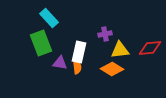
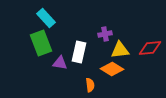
cyan rectangle: moved 3 px left
orange semicircle: moved 13 px right, 18 px down
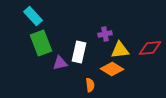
cyan rectangle: moved 13 px left, 2 px up
purple triangle: rotated 21 degrees counterclockwise
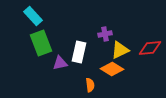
yellow triangle: rotated 18 degrees counterclockwise
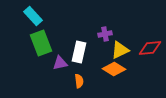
orange diamond: moved 2 px right
orange semicircle: moved 11 px left, 4 px up
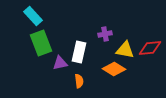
yellow triangle: moved 5 px right; rotated 36 degrees clockwise
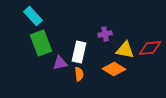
orange semicircle: moved 7 px up
